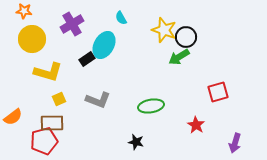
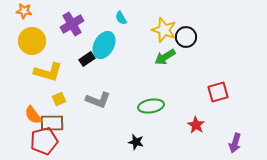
yellow circle: moved 2 px down
green arrow: moved 14 px left
orange semicircle: moved 20 px right, 2 px up; rotated 90 degrees clockwise
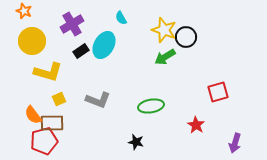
orange star: rotated 14 degrees clockwise
black rectangle: moved 6 px left, 8 px up
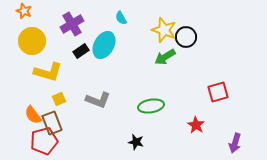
brown rectangle: rotated 70 degrees clockwise
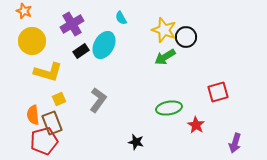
gray L-shape: rotated 75 degrees counterclockwise
green ellipse: moved 18 px right, 2 px down
orange semicircle: rotated 30 degrees clockwise
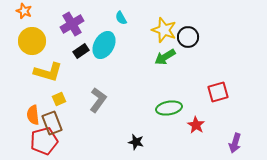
black circle: moved 2 px right
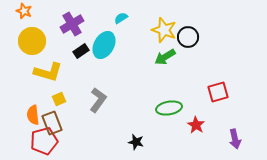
cyan semicircle: rotated 88 degrees clockwise
purple arrow: moved 4 px up; rotated 30 degrees counterclockwise
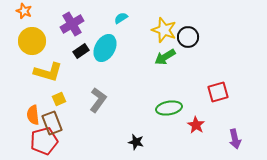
cyan ellipse: moved 1 px right, 3 px down
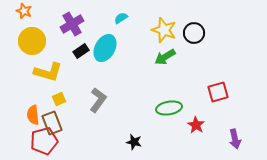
black circle: moved 6 px right, 4 px up
black star: moved 2 px left
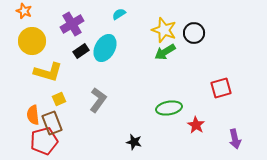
cyan semicircle: moved 2 px left, 4 px up
green arrow: moved 5 px up
red square: moved 3 px right, 4 px up
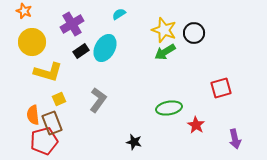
yellow circle: moved 1 px down
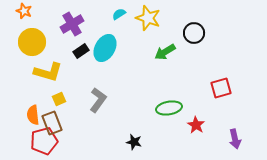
yellow star: moved 16 px left, 12 px up
